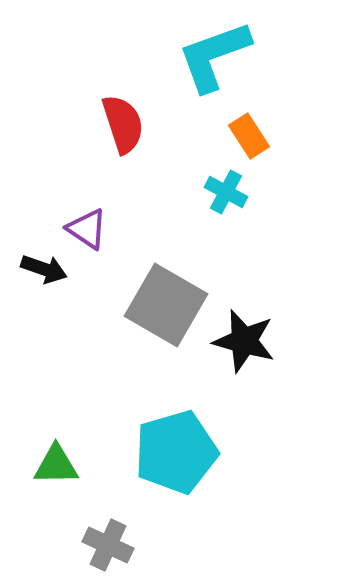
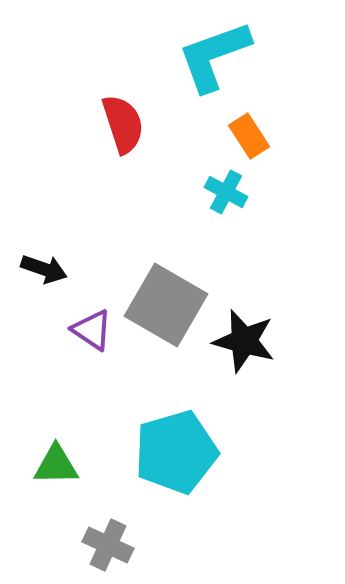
purple triangle: moved 5 px right, 101 px down
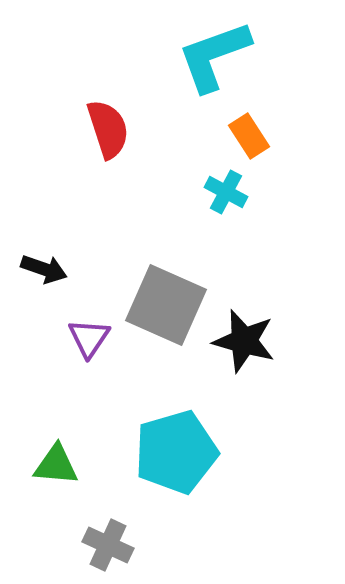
red semicircle: moved 15 px left, 5 px down
gray square: rotated 6 degrees counterclockwise
purple triangle: moved 3 px left, 8 px down; rotated 30 degrees clockwise
green triangle: rotated 6 degrees clockwise
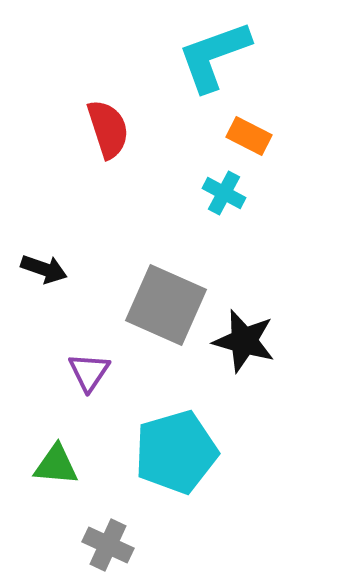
orange rectangle: rotated 30 degrees counterclockwise
cyan cross: moved 2 px left, 1 px down
purple triangle: moved 34 px down
